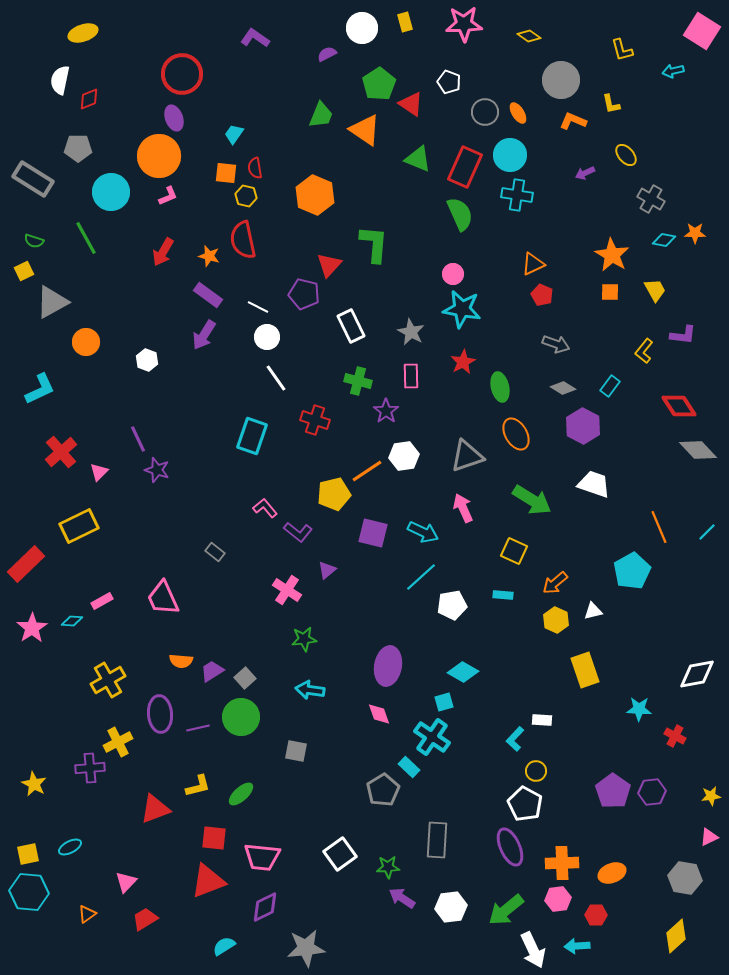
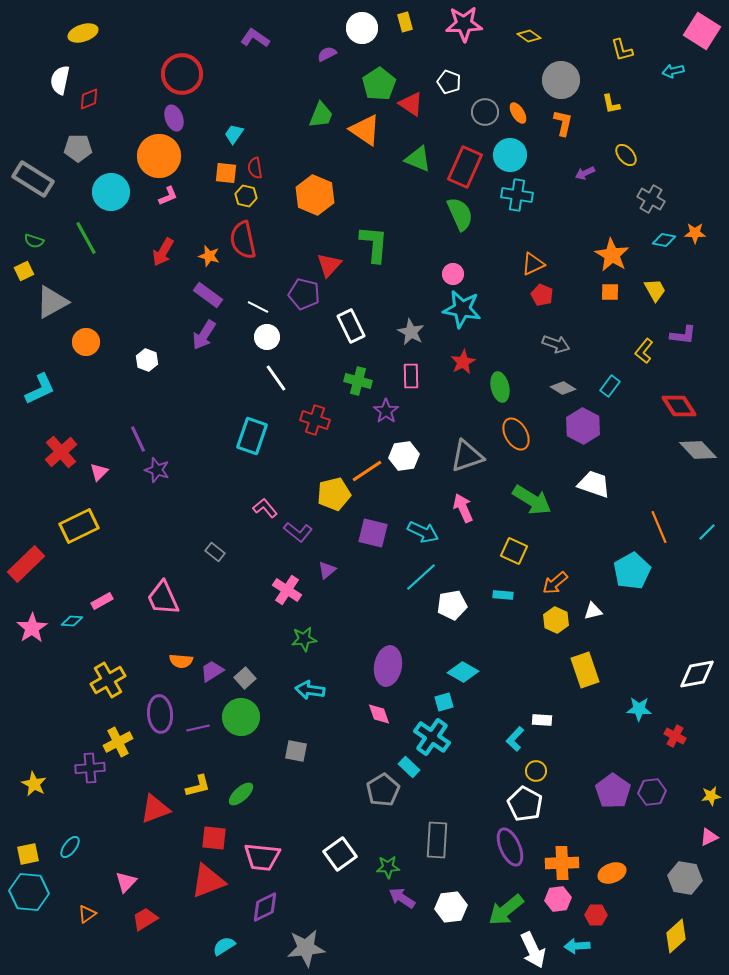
orange L-shape at (573, 121): moved 10 px left, 2 px down; rotated 80 degrees clockwise
cyan ellipse at (70, 847): rotated 25 degrees counterclockwise
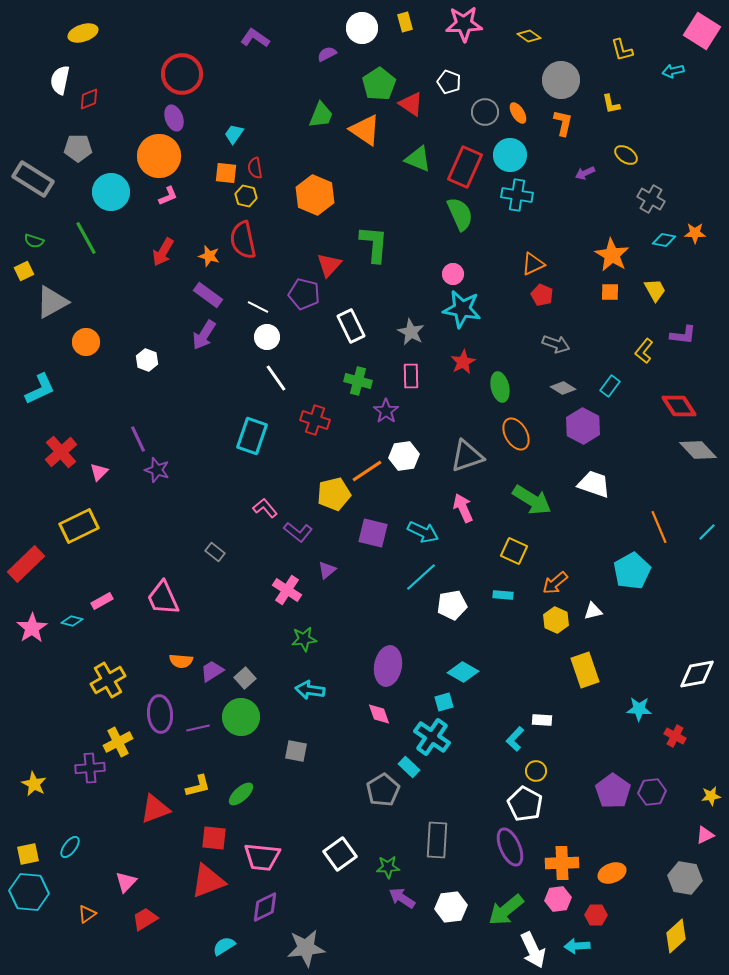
yellow ellipse at (626, 155): rotated 15 degrees counterclockwise
cyan diamond at (72, 621): rotated 10 degrees clockwise
pink triangle at (709, 837): moved 4 px left, 2 px up
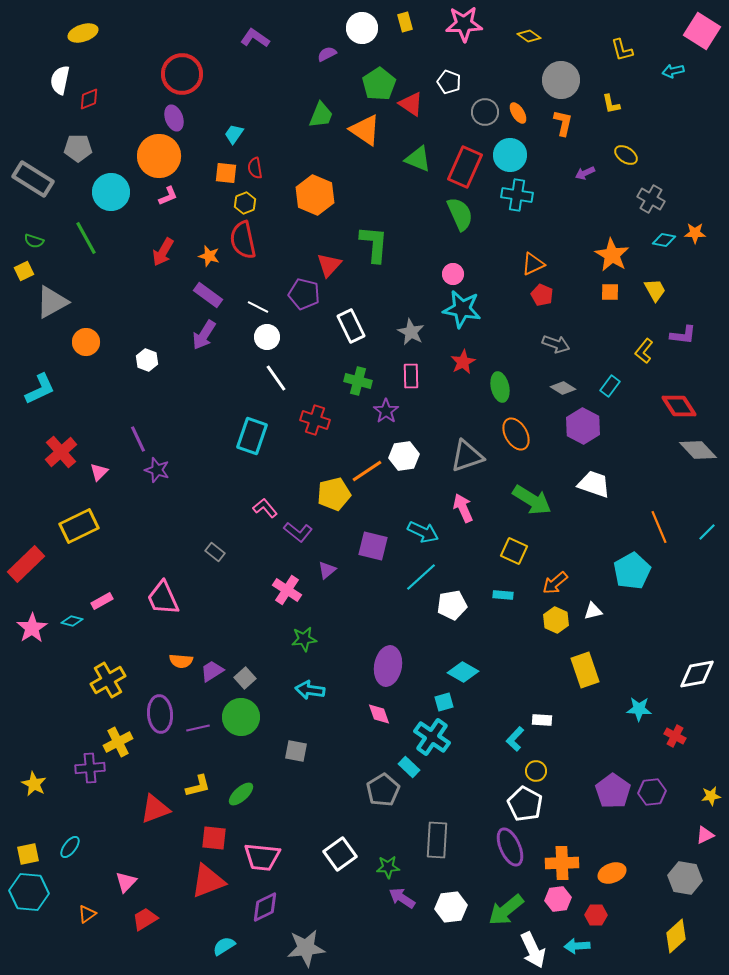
yellow hexagon at (246, 196): moved 1 px left, 7 px down; rotated 25 degrees clockwise
purple square at (373, 533): moved 13 px down
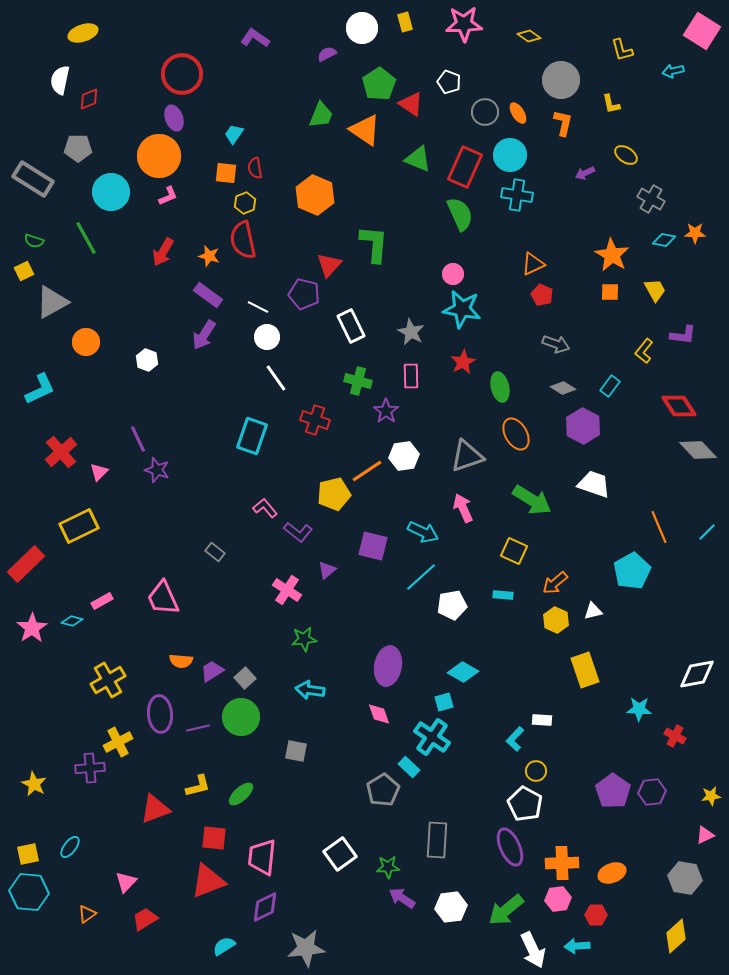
pink trapezoid at (262, 857): rotated 90 degrees clockwise
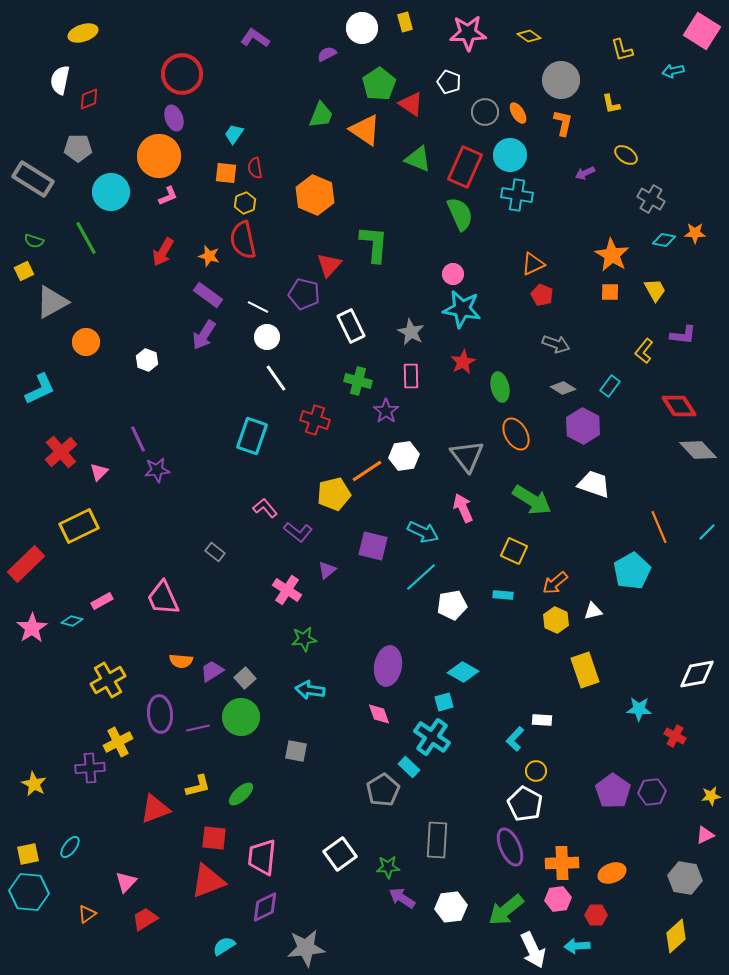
pink star at (464, 24): moved 4 px right, 9 px down
gray triangle at (467, 456): rotated 48 degrees counterclockwise
purple star at (157, 470): rotated 25 degrees counterclockwise
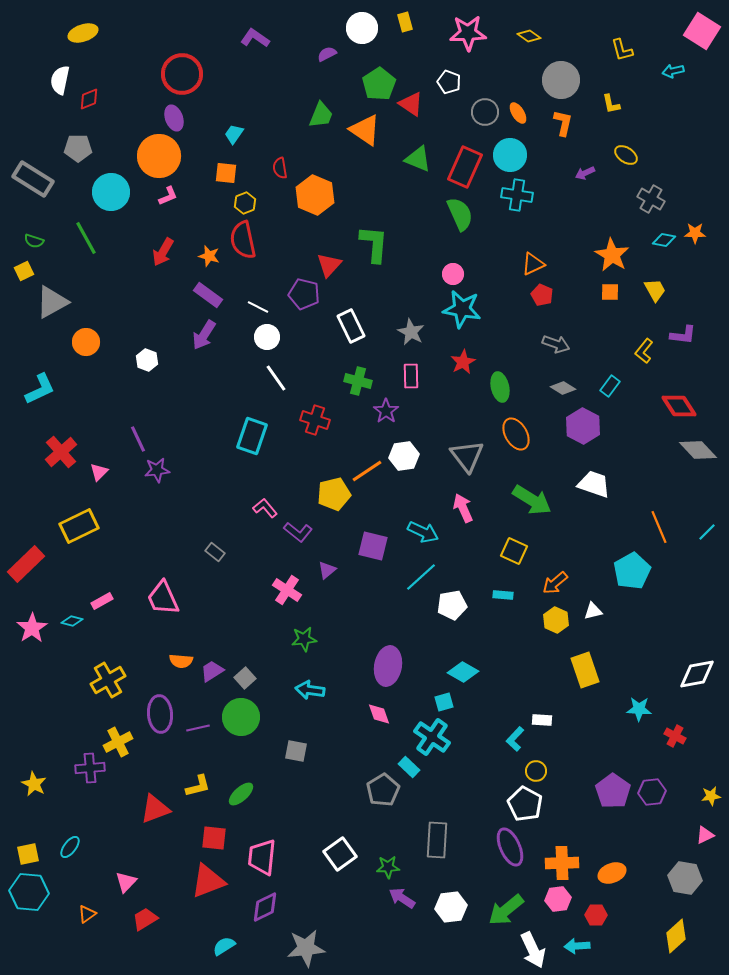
red semicircle at (255, 168): moved 25 px right
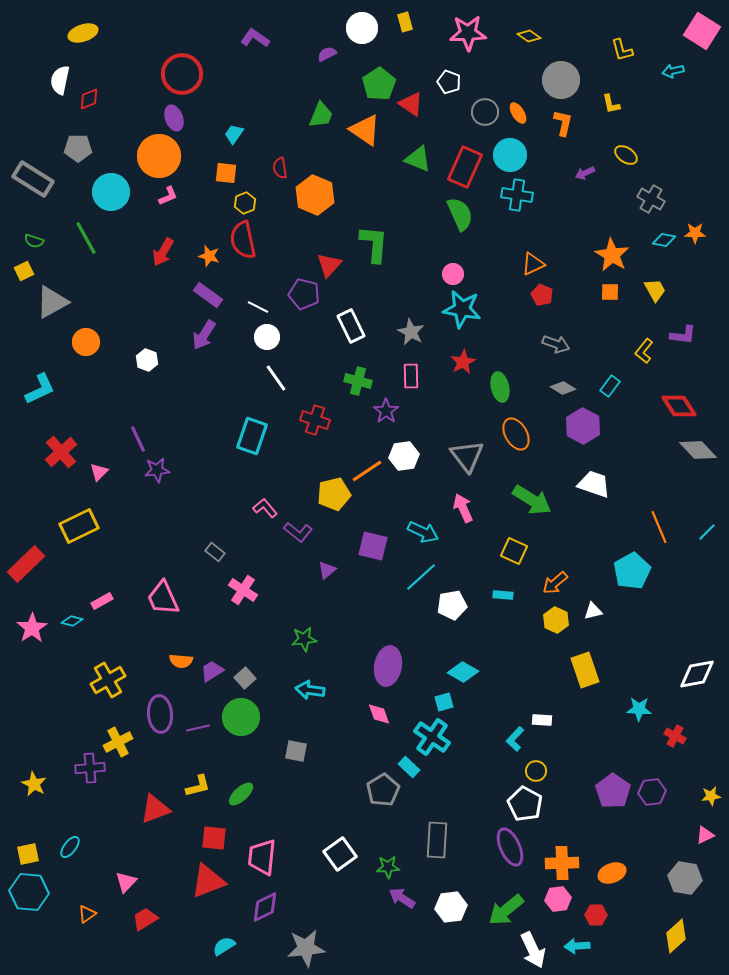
pink cross at (287, 590): moved 44 px left
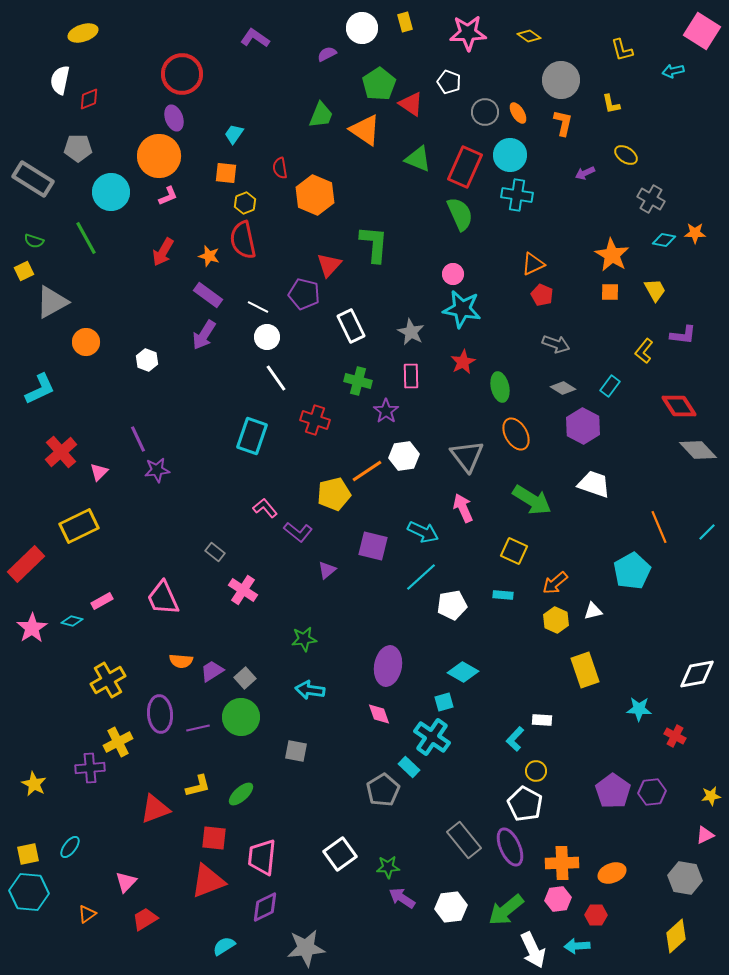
gray rectangle at (437, 840): moved 27 px right; rotated 42 degrees counterclockwise
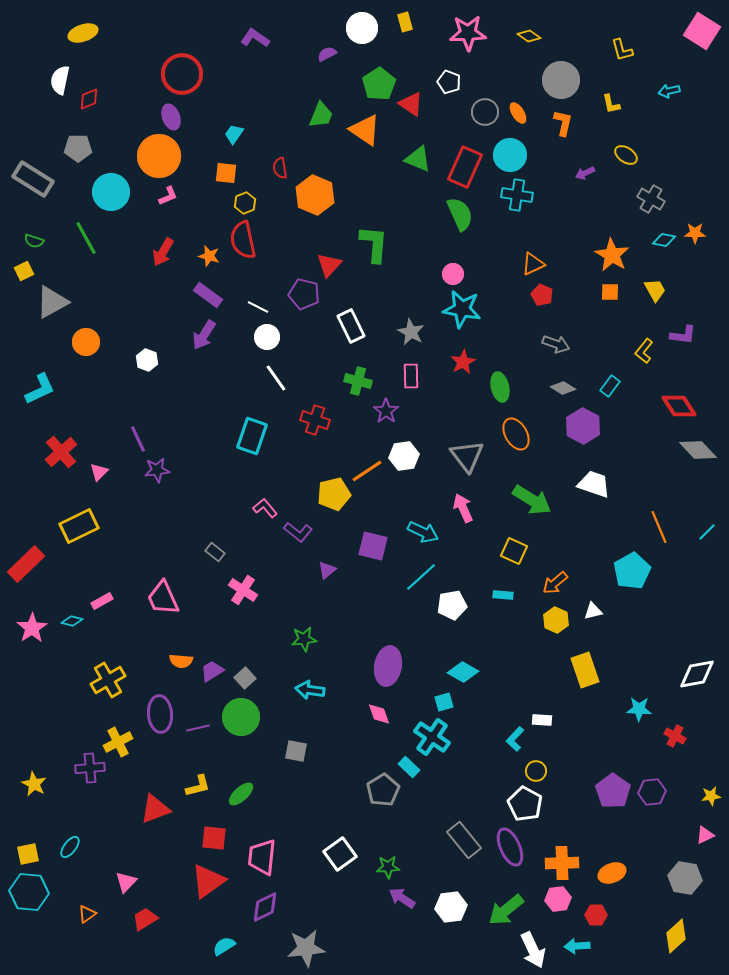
cyan arrow at (673, 71): moved 4 px left, 20 px down
purple ellipse at (174, 118): moved 3 px left, 1 px up
red triangle at (208, 881): rotated 15 degrees counterclockwise
